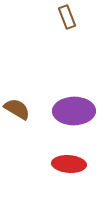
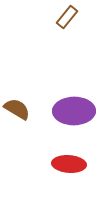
brown rectangle: rotated 60 degrees clockwise
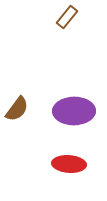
brown semicircle: rotated 96 degrees clockwise
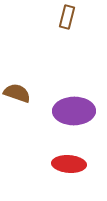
brown rectangle: rotated 25 degrees counterclockwise
brown semicircle: moved 16 px up; rotated 108 degrees counterclockwise
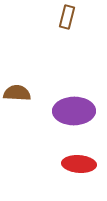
brown semicircle: rotated 16 degrees counterclockwise
red ellipse: moved 10 px right
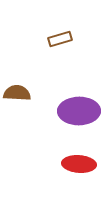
brown rectangle: moved 7 px left, 22 px down; rotated 60 degrees clockwise
purple ellipse: moved 5 px right
